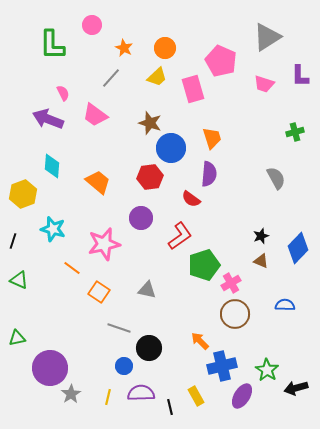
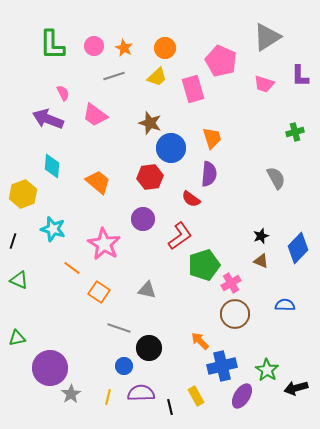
pink circle at (92, 25): moved 2 px right, 21 px down
gray line at (111, 78): moved 3 px right, 2 px up; rotated 30 degrees clockwise
purple circle at (141, 218): moved 2 px right, 1 px down
pink star at (104, 244): rotated 28 degrees counterclockwise
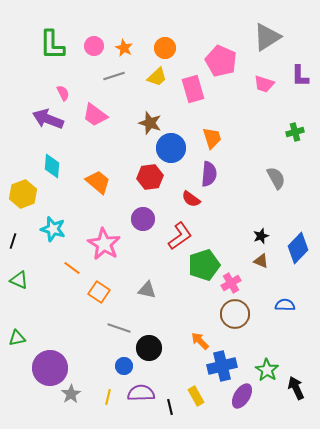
black arrow at (296, 388): rotated 80 degrees clockwise
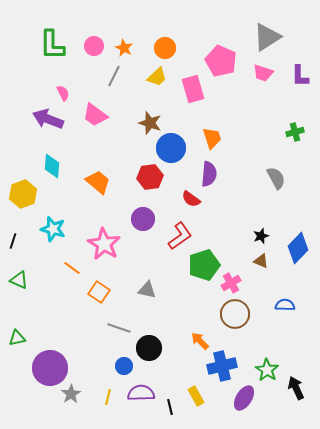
gray line at (114, 76): rotated 45 degrees counterclockwise
pink trapezoid at (264, 84): moved 1 px left, 11 px up
purple ellipse at (242, 396): moved 2 px right, 2 px down
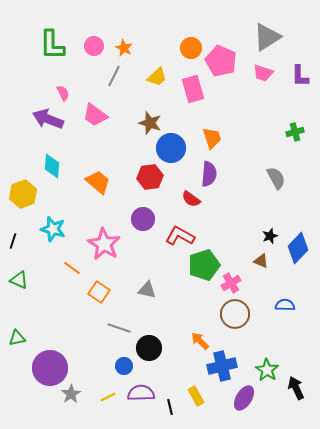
orange circle at (165, 48): moved 26 px right
red L-shape at (180, 236): rotated 116 degrees counterclockwise
black star at (261, 236): moved 9 px right
yellow line at (108, 397): rotated 49 degrees clockwise
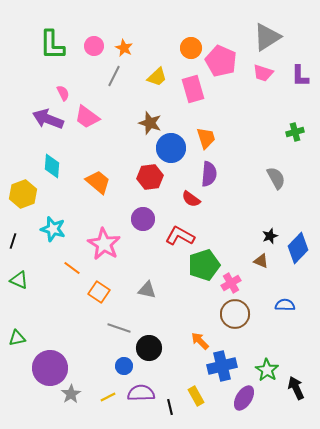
pink trapezoid at (95, 115): moved 8 px left, 2 px down
orange trapezoid at (212, 138): moved 6 px left
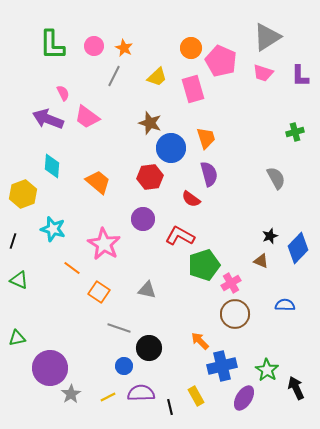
purple semicircle at (209, 174): rotated 20 degrees counterclockwise
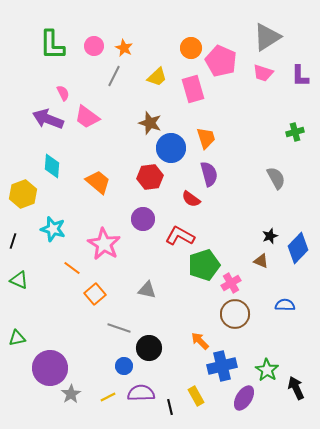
orange square at (99, 292): moved 4 px left, 2 px down; rotated 15 degrees clockwise
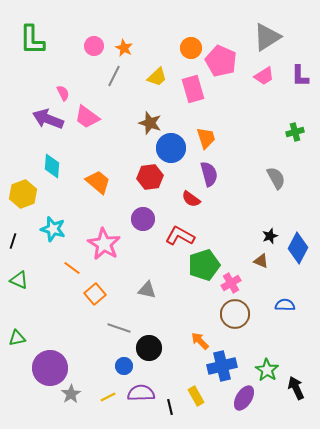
green L-shape at (52, 45): moved 20 px left, 5 px up
pink trapezoid at (263, 73): moved 1 px right, 3 px down; rotated 50 degrees counterclockwise
blue diamond at (298, 248): rotated 16 degrees counterclockwise
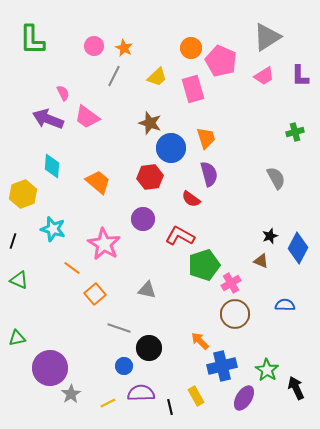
yellow line at (108, 397): moved 6 px down
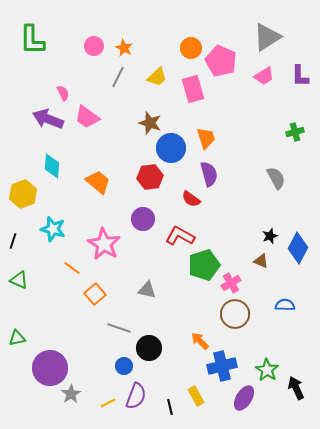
gray line at (114, 76): moved 4 px right, 1 px down
purple semicircle at (141, 393): moved 5 px left, 3 px down; rotated 112 degrees clockwise
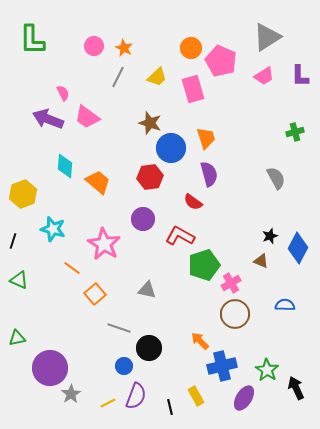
cyan diamond at (52, 166): moved 13 px right
red semicircle at (191, 199): moved 2 px right, 3 px down
